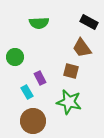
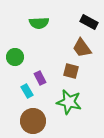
cyan rectangle: moved 1 px up
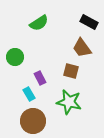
green semicircle: rotated 30 degrees counterclockwise
cyan rectangle: moved 2 px right, 3 px down
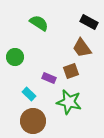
green semicircle: rotated 114 degrees counterclockwise
brown square: rotated 35 degrees counterclockwise
purple rectangle: moved 9 px right; rotated 40 degrees counterclockwise
cyan rectangle: rotated 16 degrees counterclockwise
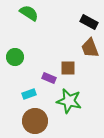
green semicircle: moved 10 px left, 10 px up
brown trapezoid: moved 8 px right; rotated 15 degrees clockwise
brown square: moved 3 px left, 3 px up; rotated 21 degrees clockwise
cyan rectangle: rotated 64 degrees counterclockwise
green star: moved 1 px up
brown circle: moved 2 px right
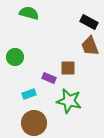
green semicircle: rotated 18 degrees counterclockwise
brown trapezoid: moved 2 px up
brown circle: moved 1 px left, 2 px down
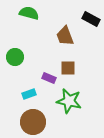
black rectangle: moved 2 px right, 3 px up
brown trapezoid: moved 25 px left, 10 px up
brown circle: moved 1 px left, 1 px up
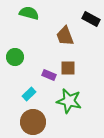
purple rectangle: moved 3 px up
cyan rectangle: rotated 24 degrees counterclockwise
